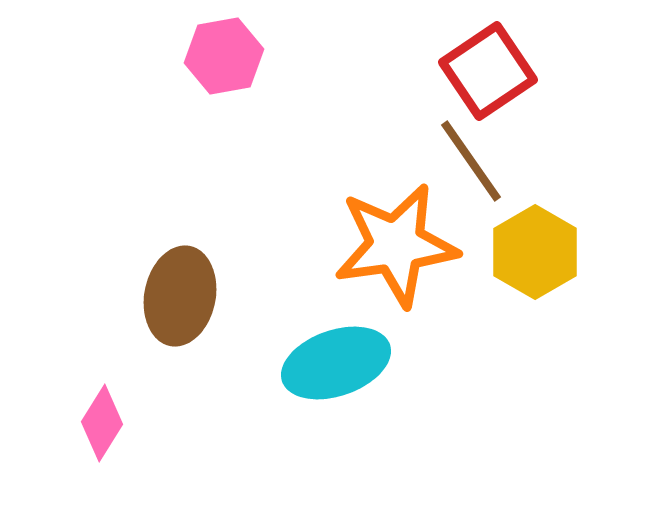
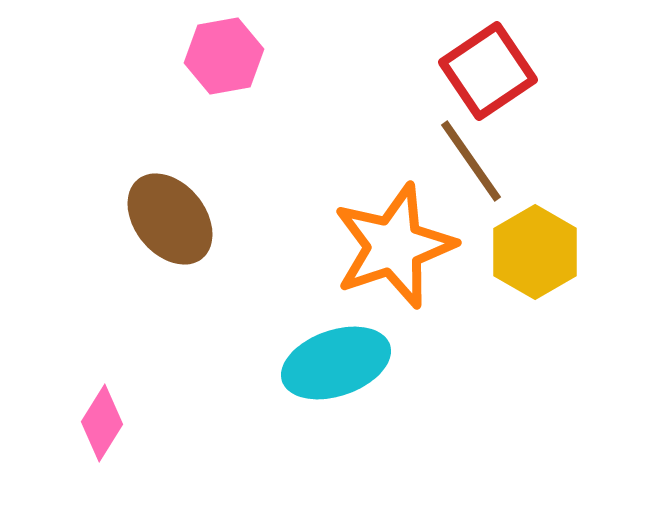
orange star: moved 2 px left, 1 px down; rotated 11 degrees counterclockwise
brown ellipse: moved 10 px left, 77 px up; rotated 50 degrees counterclockwise
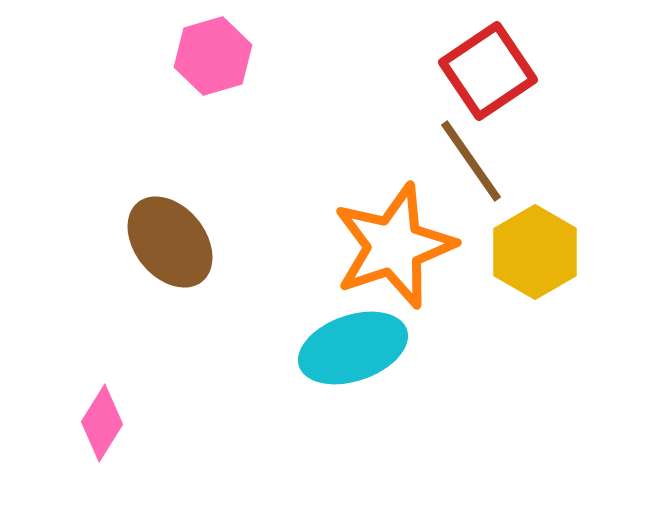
pink hexagon: moved 11 px left; rotated 6 degrees counterclockwise
brown ellipse: moved 23 px down
cyan ellipse: moved 17 px right, 15 px up
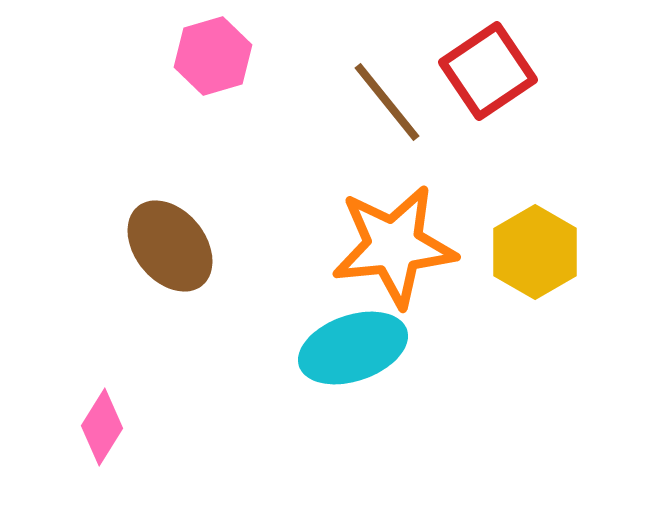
brown line: moved 84 px left, 59 px up; rotated 4 degrees counterclockwise
brown ellipse: moved 4 px down
orange star: rotated 13 degrees clockwise
pink diamond: moved 4 px down
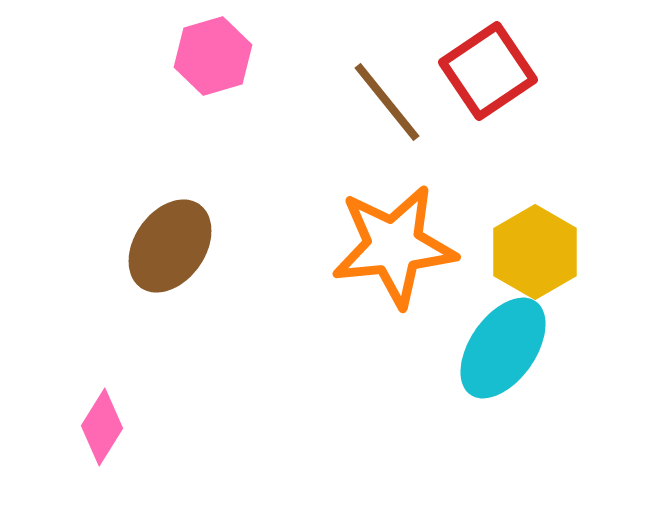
brown ellipse: rotated 74 degrees clockwise
cyan ellipse: moved 150 px right; rotated 36 degrees counterclockwise
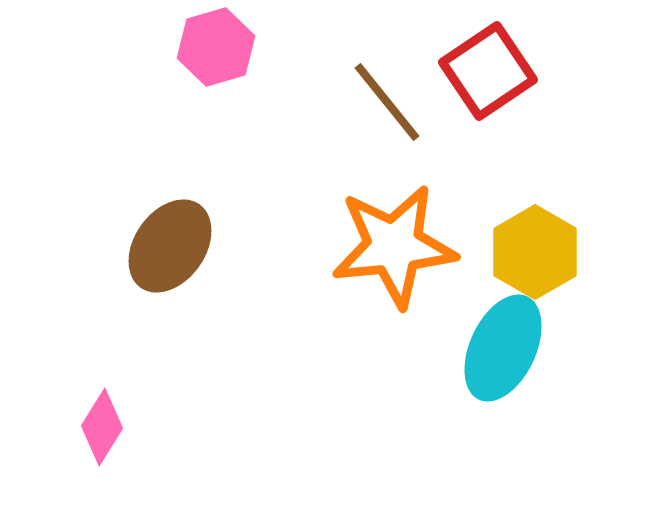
pink hexagon: moved 3 px right, 9 px up
cyan ellipse: rotated 10 degrees counterclockwise
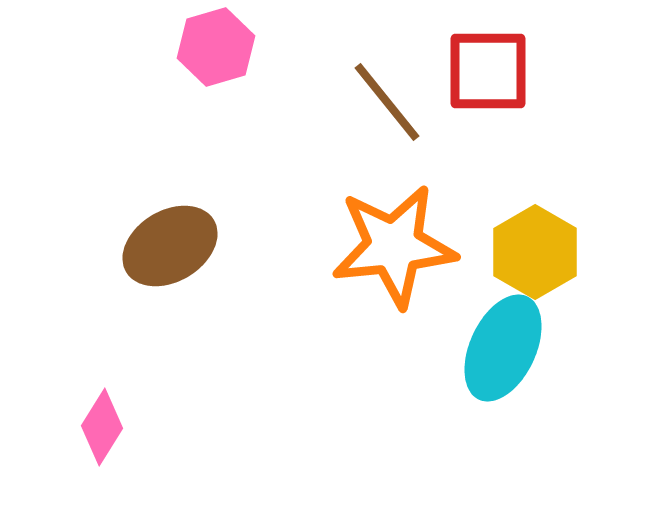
red square: rotated 34 degrees clockwise
brown ellipse: rotated 24 degrees clockwise
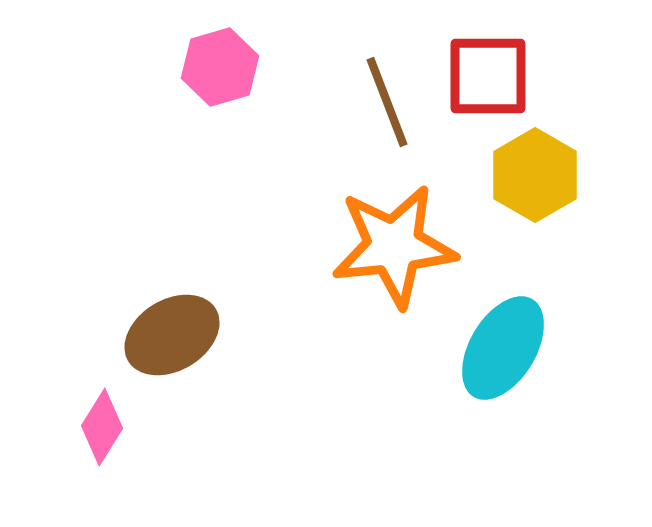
pink hexagon: moved 4 px right, 20 px down
red square: moved 5 px down
brown line: rotated 18 degrees clockwise
brown ellipse: moved 2 px right, 89 px down
yellow hexagon: moved 77 px up
cyan ellipse: rotated 6 degrees clockwise
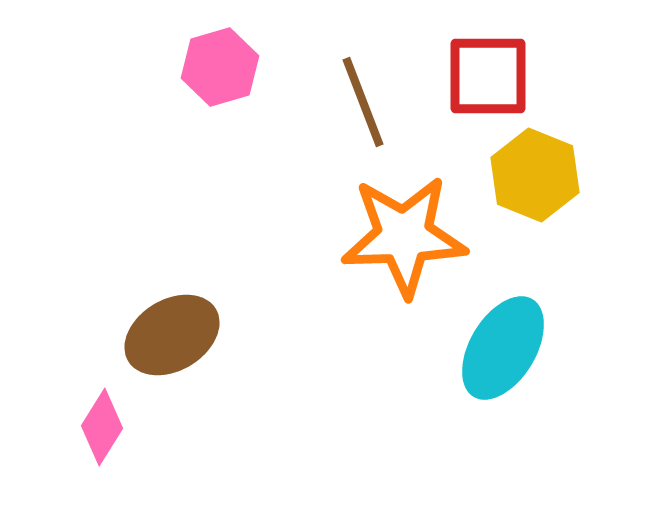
brown line: moved 24 px left
yellow hexagon: rotated 8 degrees counterclockwise
orange star: moved 10 px right, 10 px up; rotated 4 degrees clockwise
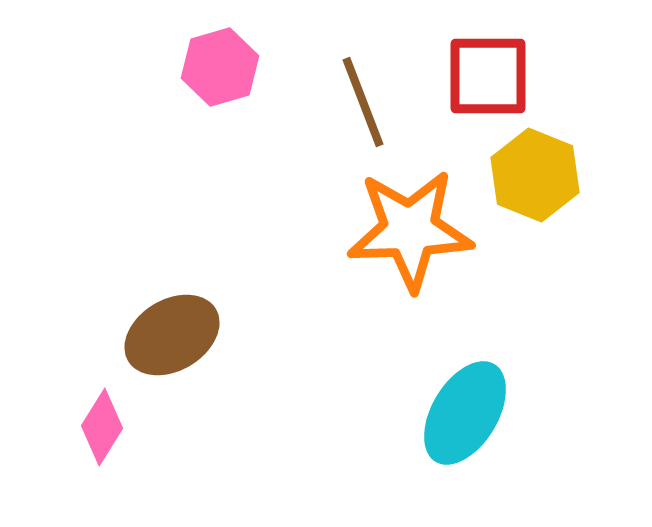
orange star: moved 6 px right, 6 px up
cyan ellipse: moved 38 px left, 65 px down
